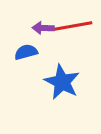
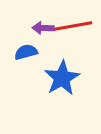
blue star: moved 4 px up; rotated 15 degrees clockwise
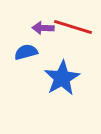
red line: moved 1 px down; rotated 27 degrees clockwise
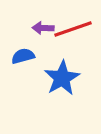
red line: moved 2 px down; rotated 36 degrees counterclockwise
blue semicircle: moved 3 px left, 4 px down
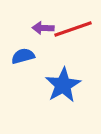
blue star: moved 1 px right, 7 px down
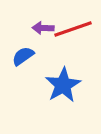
blue semicircle: rotated 20 degrees counterclockwise
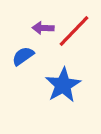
red line: moved 1 px right, 2 px down; rotated 27 degrees counterclockwise
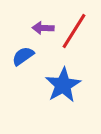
red line: rotated 12 degrees counterclockwise
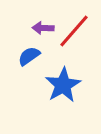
red line: rotated 9 degrees clockwise
blue semicircle: moved 6 px right
